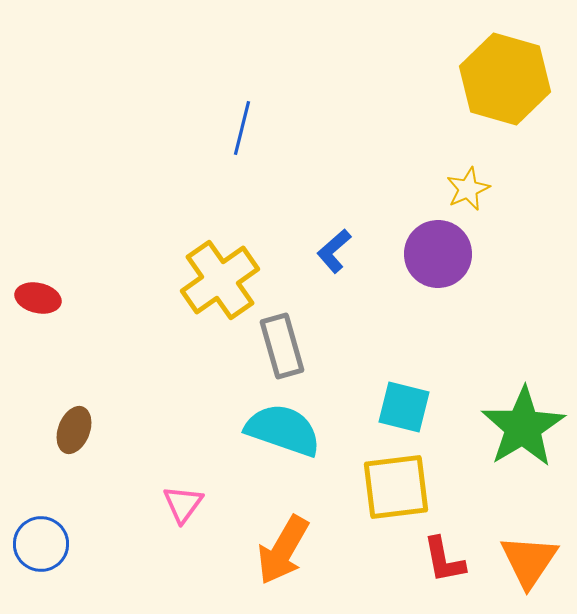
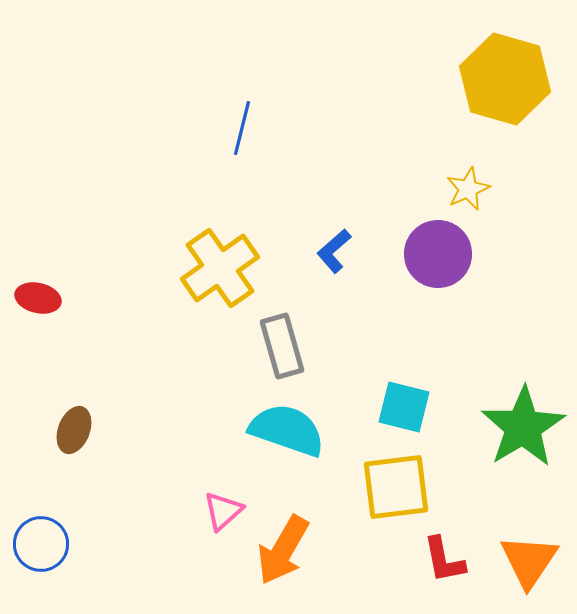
yellow cross: moved 12 px up
cyan semicircle: moved 4 px right
pink triangle: moved 40 px right, 7 px down; rotated 12 degrees clockwise
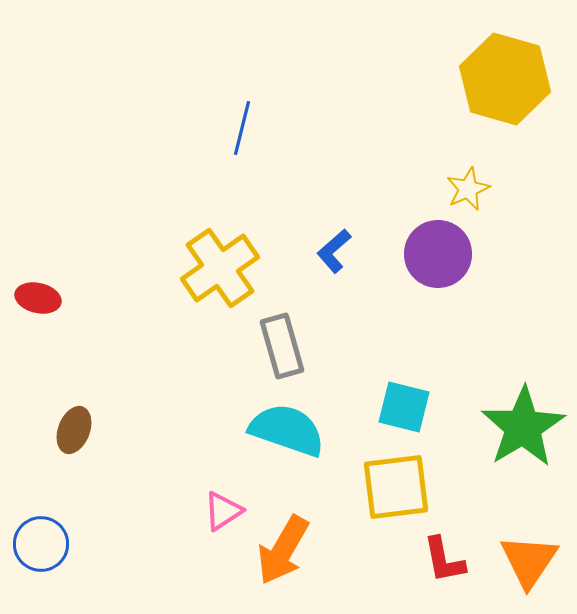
pink triangle: rotated 9 degrees clockwise
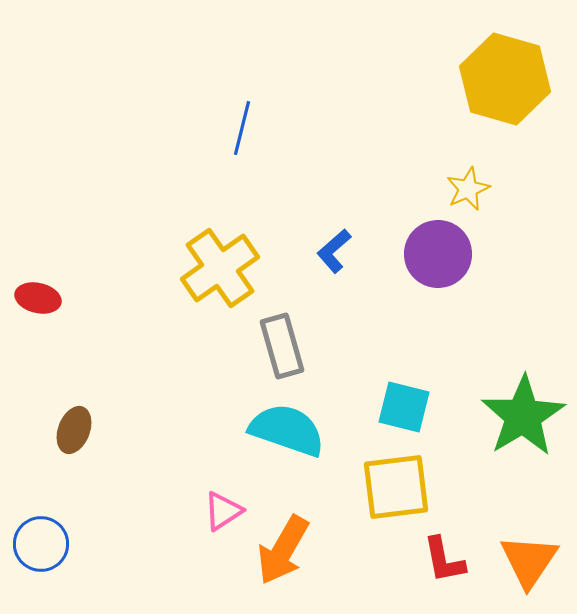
green star: moved 11 px up
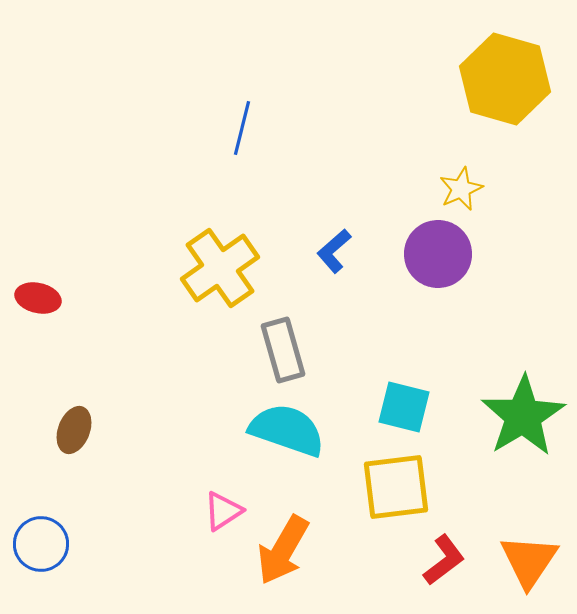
yellow star: moved 7 px left
gray rectangle: moved 1 px right, 4 px down
red L-shape: rotated 116 degrees counterclockwise
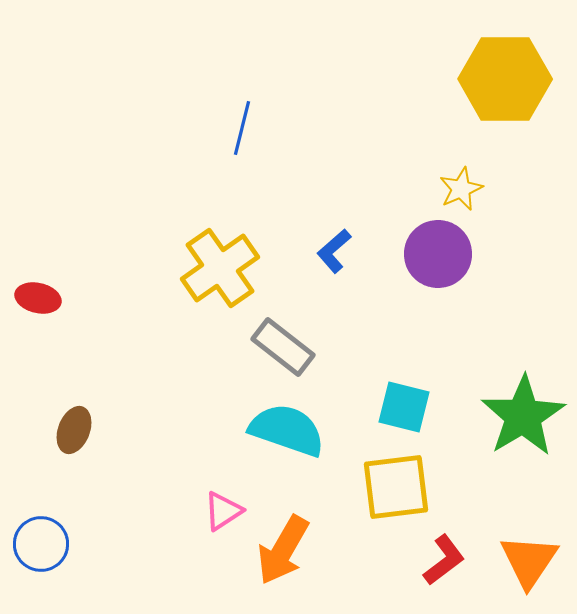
yellow hexagon: rotated 16 degrees counterclockwise
gray rectangle: moved 3 px up; rotated 36 degrees counterclockwise
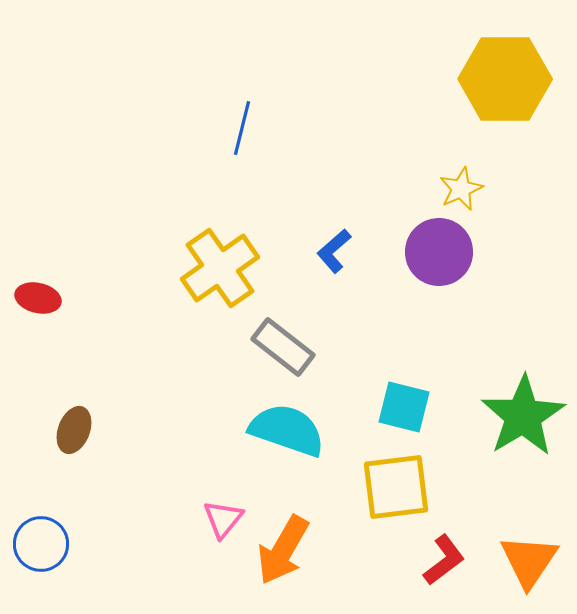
purple circle: moved 1 px right, 2 px up
pink triangle: moved 8 px down; rotated 18 degrees counterclockwise
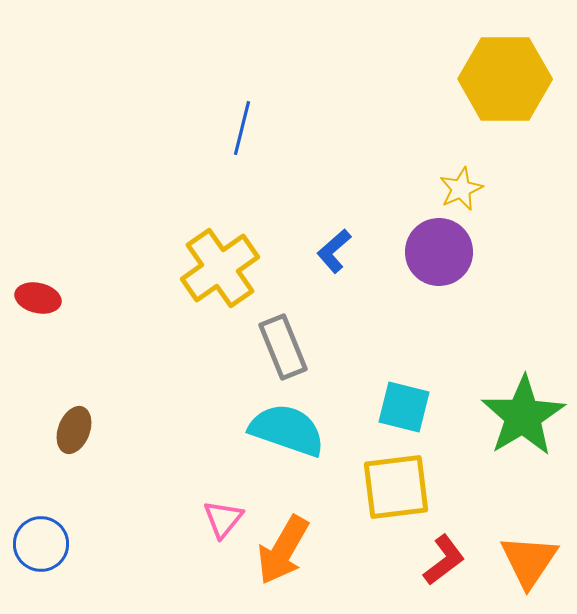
gray rectangle: rotated 30 degrees clockwise
